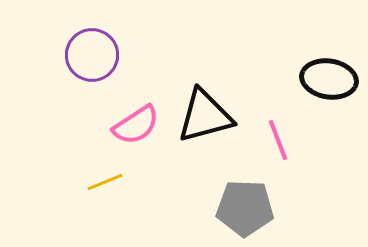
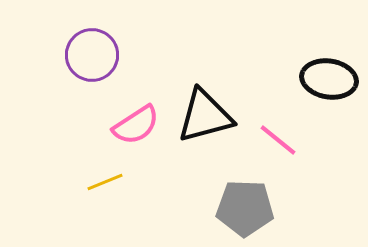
pink line: rotated 30 degrees counterclockwise
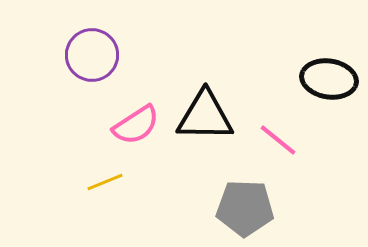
black triangle: rotated 16 degrees clockwise
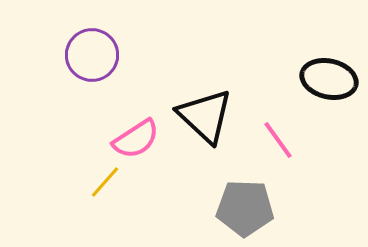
black ellipse: rotated 4 degrees clockwise
black triangle: rotated 42 degrees clockwise
pink semicircle: moved 14 px down
pink line: rotated 15 degrees clockwise
yellow line: rotated 27 degrees counterclockwise
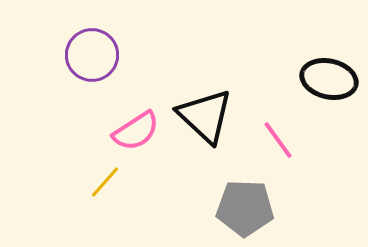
pink semicircle: moved 8 px up
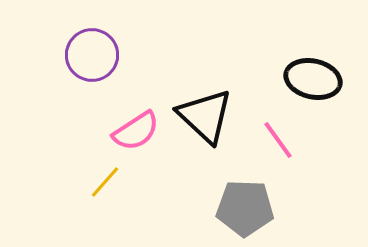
black ellipse: moved 16 px left
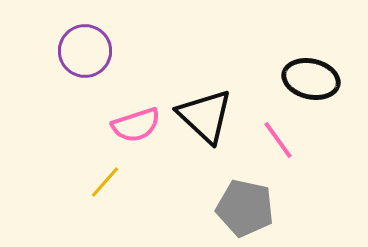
purple circle: moved 7 px left, 4 px up
black ellipse: moved 2 px left
pink semicircle: moved 6 px up; rotated 15 degrees clockwise
gray pentagon: rotated 10 degrees clockwise
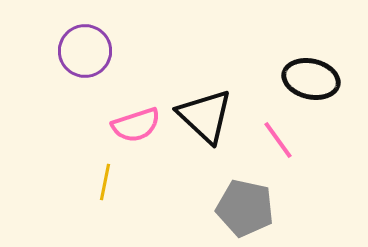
yellow line: rotated 30 degrees counterclockwise
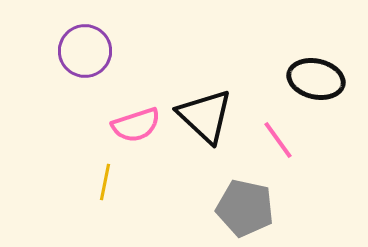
black ellipse: moved 5 px right
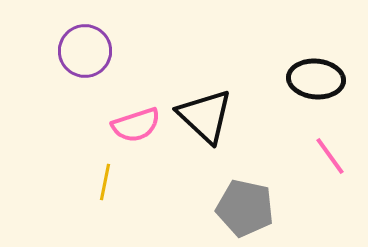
black ellipse: rotated 8 degrees counterclockwise
pink line: moved 52 px right, 16 px down
